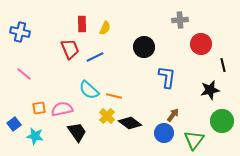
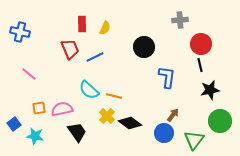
black line: moved 23 px left
pink line: moved 5 px right
green circle: moved 2 px left
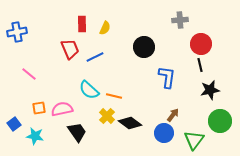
blue cross: moved 3 px left; rotated 24 degrees counterclockwise
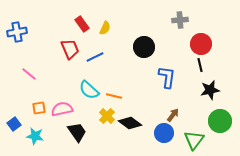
red rectangle: rotated 35 degrees counterclockwise
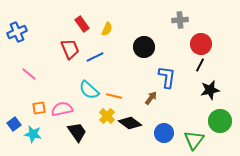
yellow semicircle: moved 2 px right, 1 px down
blue cross: rotated 12 degrees counterclockwise
black line: rotated 40 degrees clockwise
brown arrow: moved 22 px left, 17 px up
cyan star: moved 2 px left, 2 px up
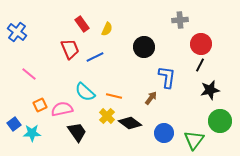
blue cross: rotated 30 degrees counterclockwise
cyan semicircle: moved 4 px left, 2 px down
orange square: moved 1 px right, 3 px up; rotated 16 degrees counterclockwise
cyan star: moved 1 px left, 1 px up; rotated 12 degrees counterclockwise
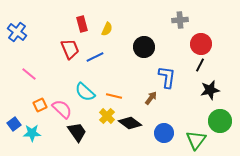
red rectangle: rotated 21 degrees clockwise
pink semicircle: rotated 55 degrees clockwise
green triangle: moved 2 px right
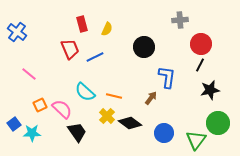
green circle: moved 2 px left, 2 px down
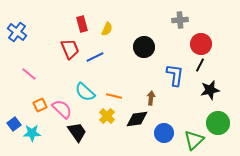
blue L-shape: moved 8 px right, 2 px up
brown arrow: rotated 32 degrees counterclockwise
black diamond: moved 7 px right, 4 px up; rotated 45 degrees counterclockwise
green triangle: moved 2 px left; rotated 10 degrees clockwise
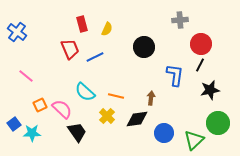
pink line: moved 3 px left, 2 px down
orange line: moved 2 px right
